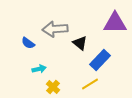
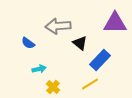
gray arrow: moved 3 px right, 3 px up
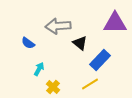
cyan arrow: rotated 48 degrees counterclockwise
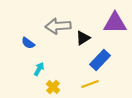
black triangle: moved 3 px right, 5 px up; rotated 49 degrees clockwise
yellow line: rotated 12 degrees clockwise
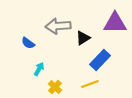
yellow cross: moved 2 px right
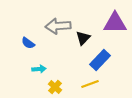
black triangle: rotated 14 degrees counterclockwise
cyan arrow: rotated 56 degrees clockwise
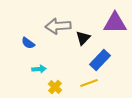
yellow line: moved 1 px left, 1 px up
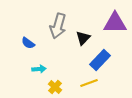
gray arrow: rotated 70 degrees counterclockwise
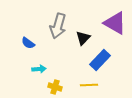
purple triangle: rotated 30 degrees clockwise
yellow line: moved 2 px down; rotated 18 degrees clockwise
yellow cross: rotated 24 degrees counterclockwise
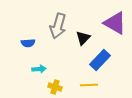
blue semicircle: rotated 40 degrees counterclockwise
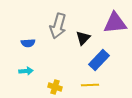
purple triangle: rotated 35 degrees counterclockwise
blue rectangle: moved 1 px left
cyan arrow: moved 13 px left, 2 px down
yellow line: moved 1 px right
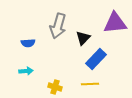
blue rectangle: moved 3 px left, 1 px up
yellow line: moved 1 px up
